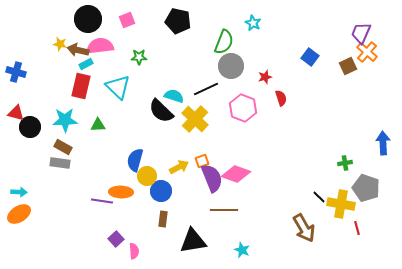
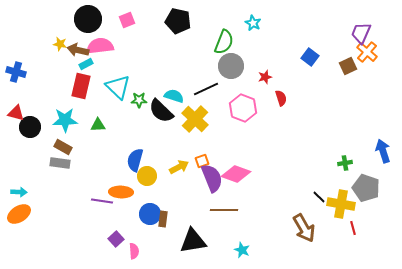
green star at (139, 57): moved 43 px down
blue arrow at (383, 143): moved 8 px down; rotated 15 degrees counterclockwise
blue circle at (161, 191): moved 11 px left, 23 px down
red line at (357, 228): moved 4 px left
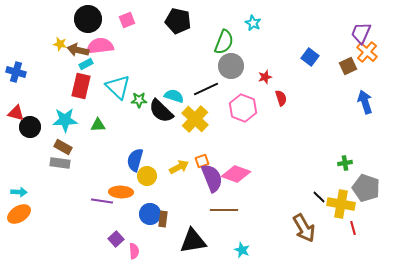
blue arrow at (383, 151): moved 18 px left, 49 px up
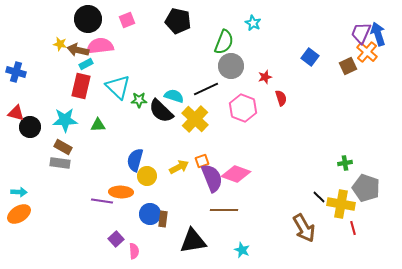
blue arrow at (365, 102): moved 13 px right, 68 px up
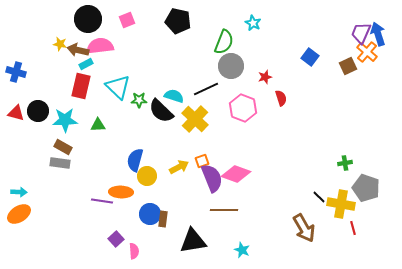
black circle at (30, 127): moved 8 px right, 16 px up
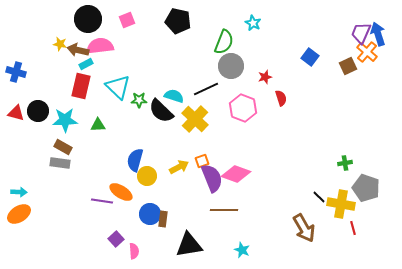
orange ellipse at (121, 192): rotated 30 degrees clockwise
black triangle at (193, 241): moved 4 px left, 4 px down
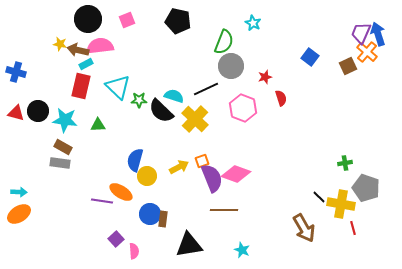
cyan star at (65, 120): rotated 10 degrees clockwise
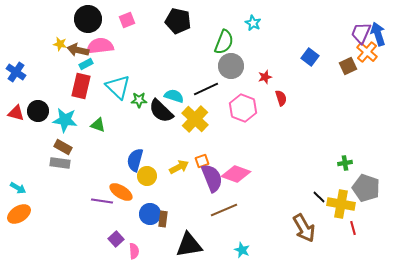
blue cross at (16, 72): rotated 18 degrees clockwise
green triangle at (98, 125): rotated 21 degrees clockwise
cyan arrow at (19, 192): moved 1 px left, 4 px up; rotated 28 degrees clockwise
brown line at (224, 210): rotated 24 degrees counterclockwise
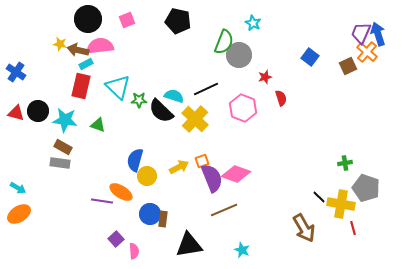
gray circle at (231, 66): moved 8 px right, 11 px up
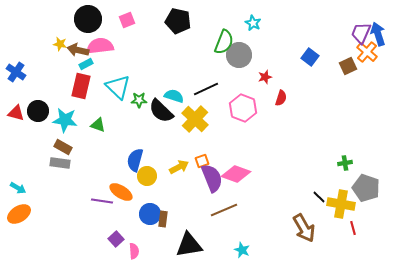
red semicircle at (281, 98): rotated 35 degrees clockwise
